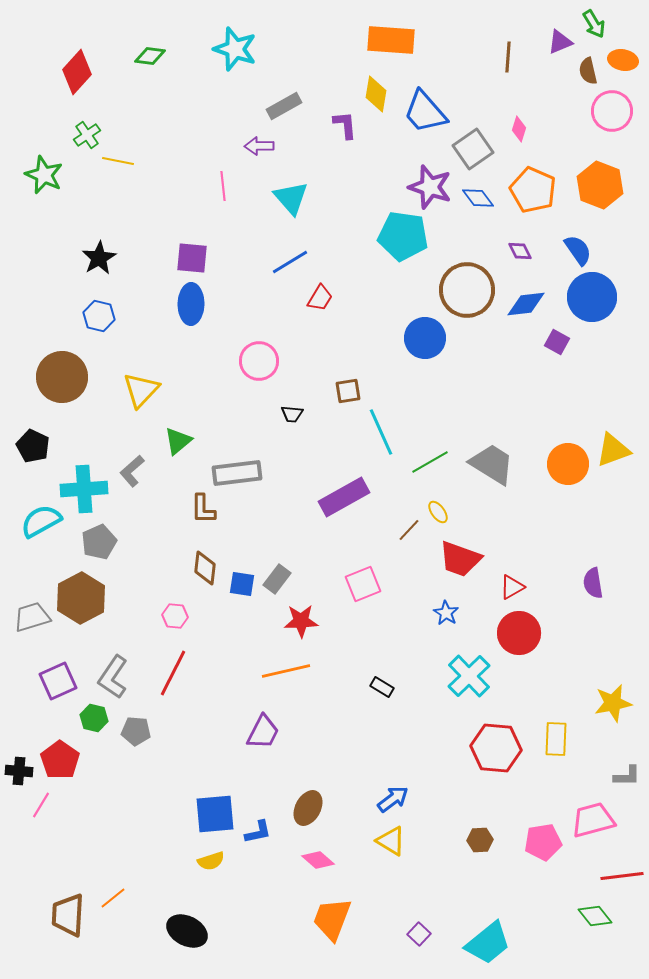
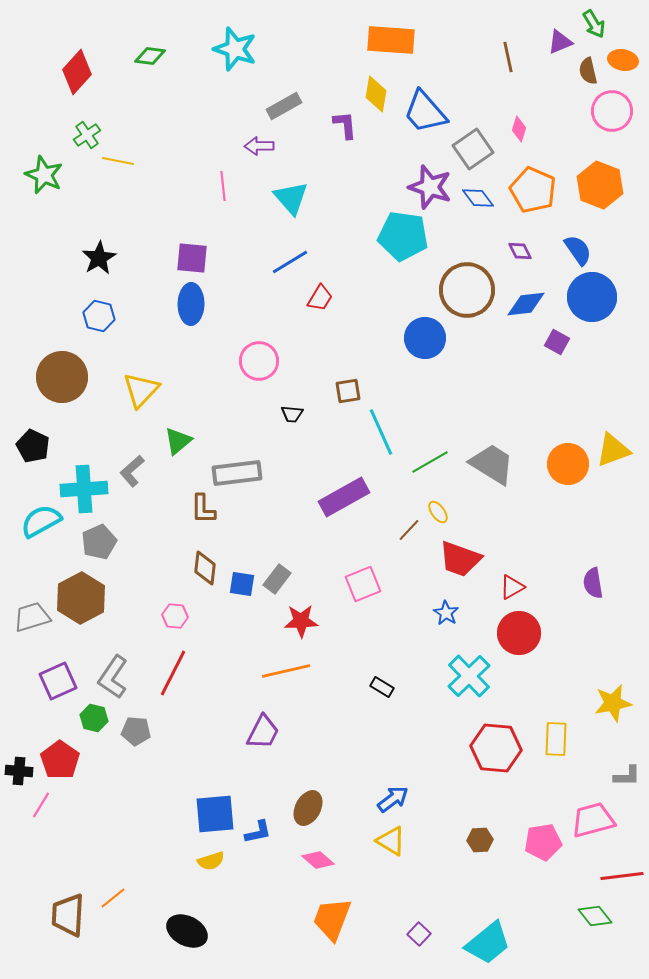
brown line at (508, 57): rotated 16 degrees counterclockwise
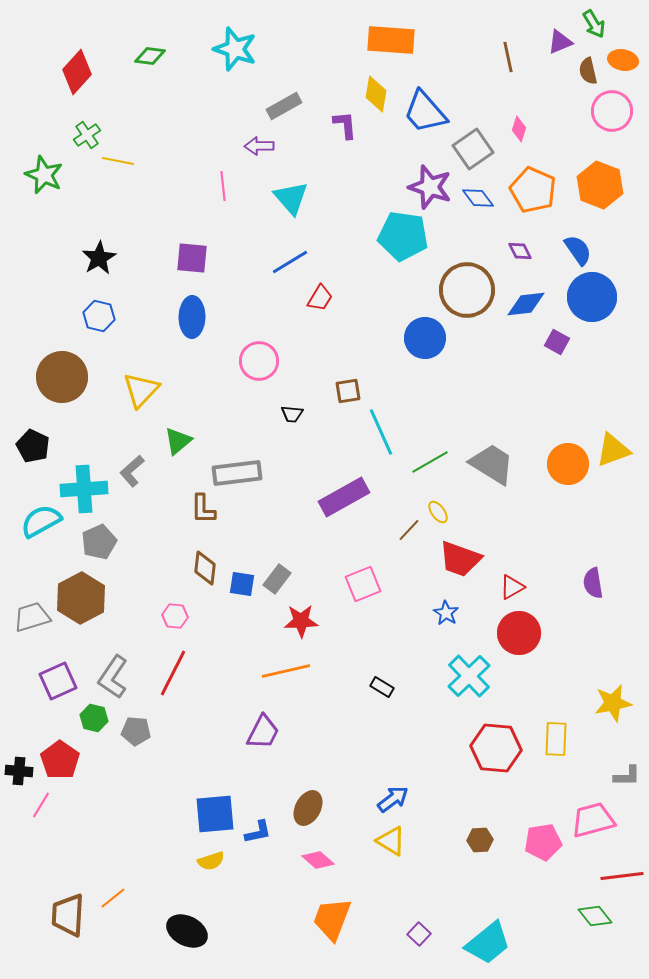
blue ellipse at (191, 304): moved 1 px right, 13 px down
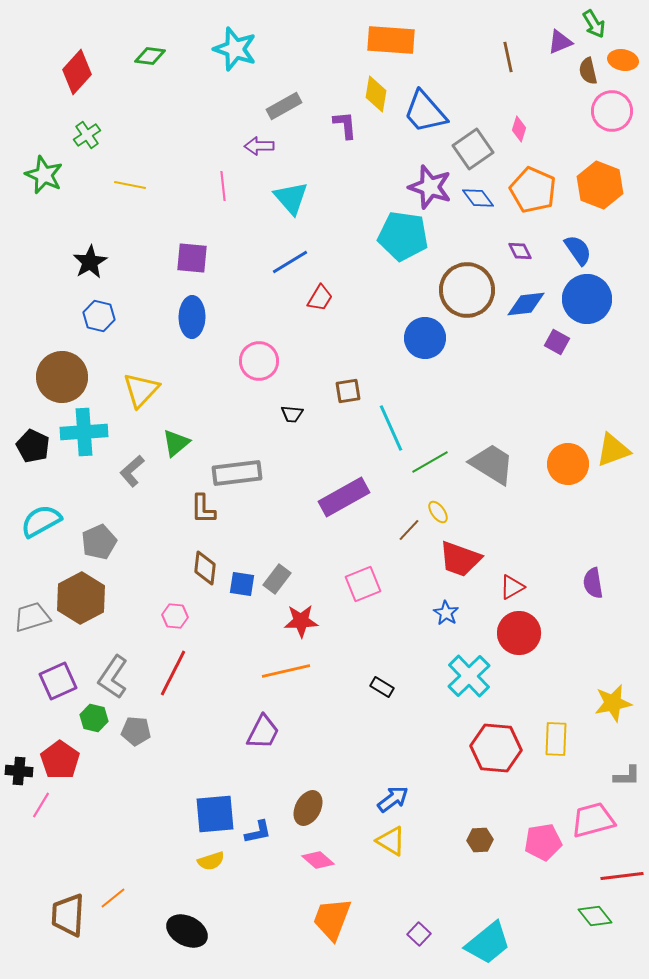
yellow line at (118, 161): moved 12 px right, 24 px down
black star at (99, 258): moved 9 px left, 4 px down
blue circle at (592, 297): moved 5 px left, 2 px down
cyan line at (381, 432): moved 10 px right, 4 px up
green triangle at (178, 441): moved 2 px left, 2 px down
cyan cross at (84, 489): moved 57 px up
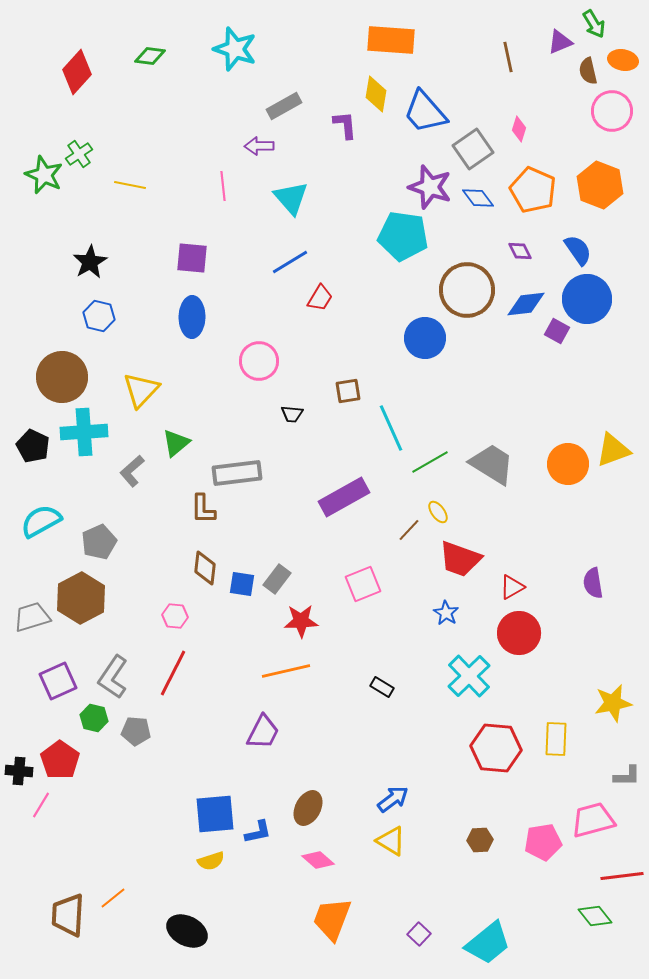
green cross at (87, 135): moved 8 px left, 19 px down
purple square at (557, 342): moved 11 px up
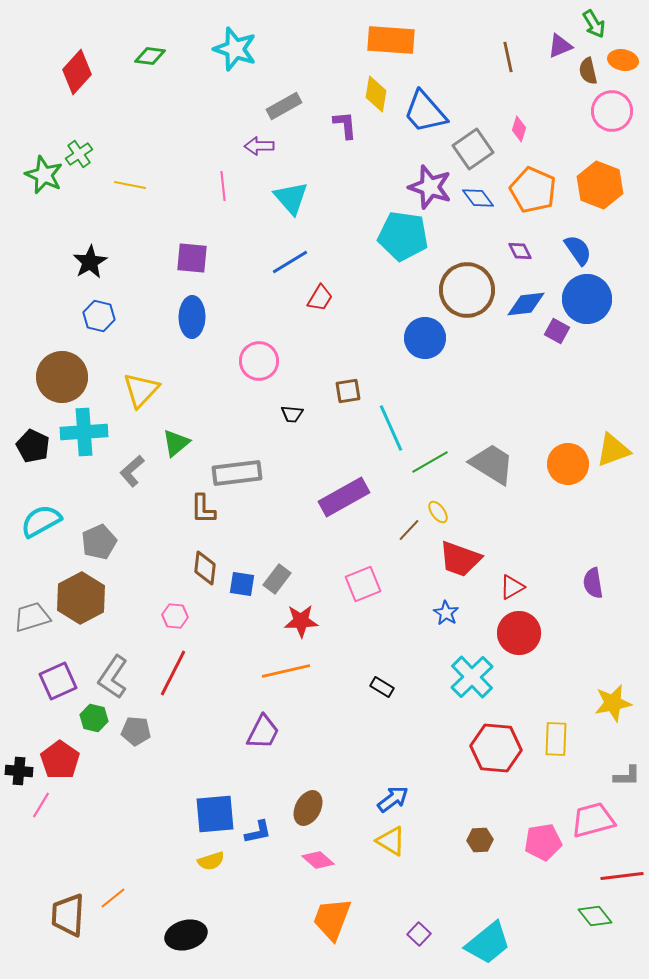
purple triangle at (560, 42): moved 4 px down
cyan cross at (469, 676): moved 3 px right, 1 px down
black ellipse at (187, 931): moved 1 px left, 4 px down; rotated 42 degrees counterclockwise
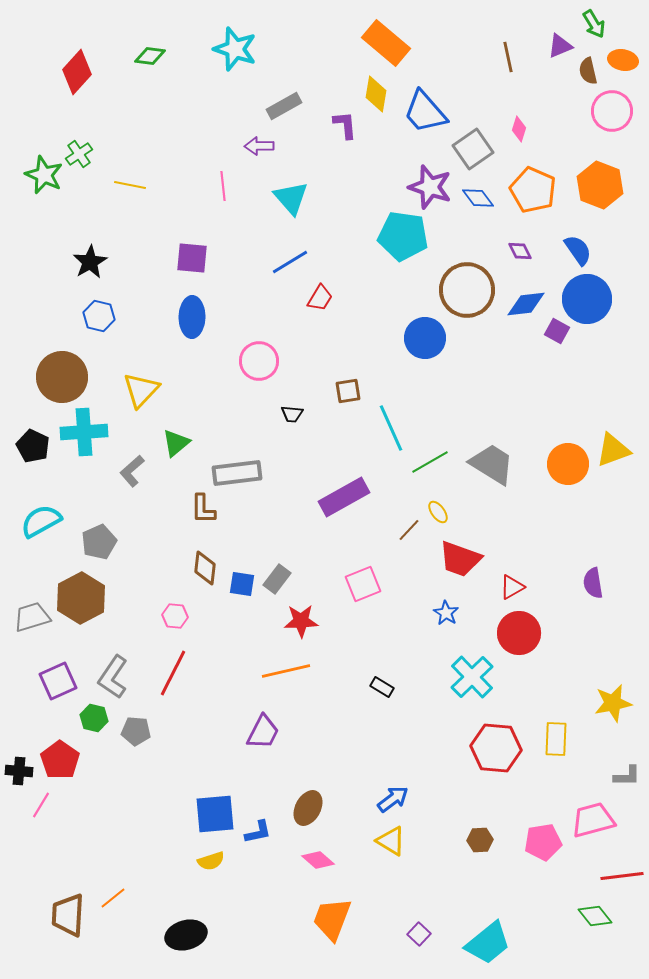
orange rectangle at (391, 40): moved 5 px left, 3 px down; rotated 36 degrees clockwise
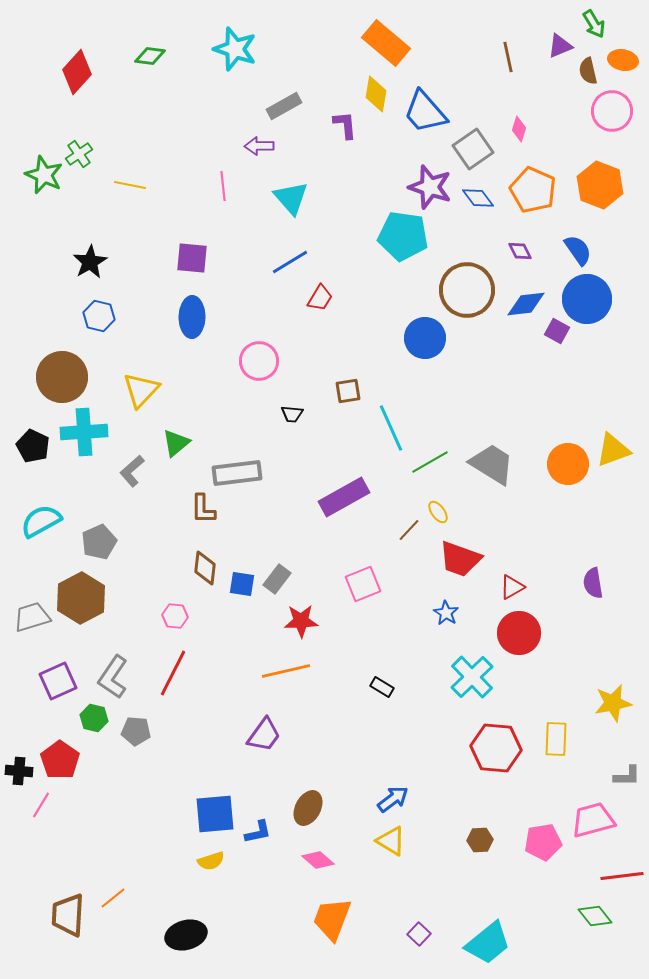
purple trapezoid at (263, 732): moved 1 px right, 3 px down; rotated 9 degrees clockwise
